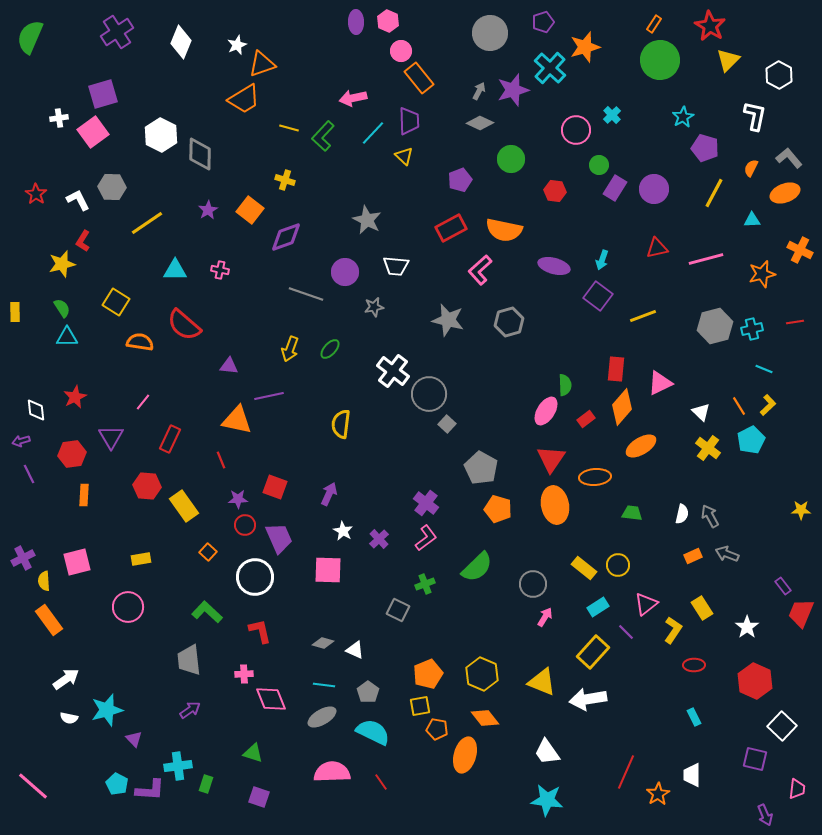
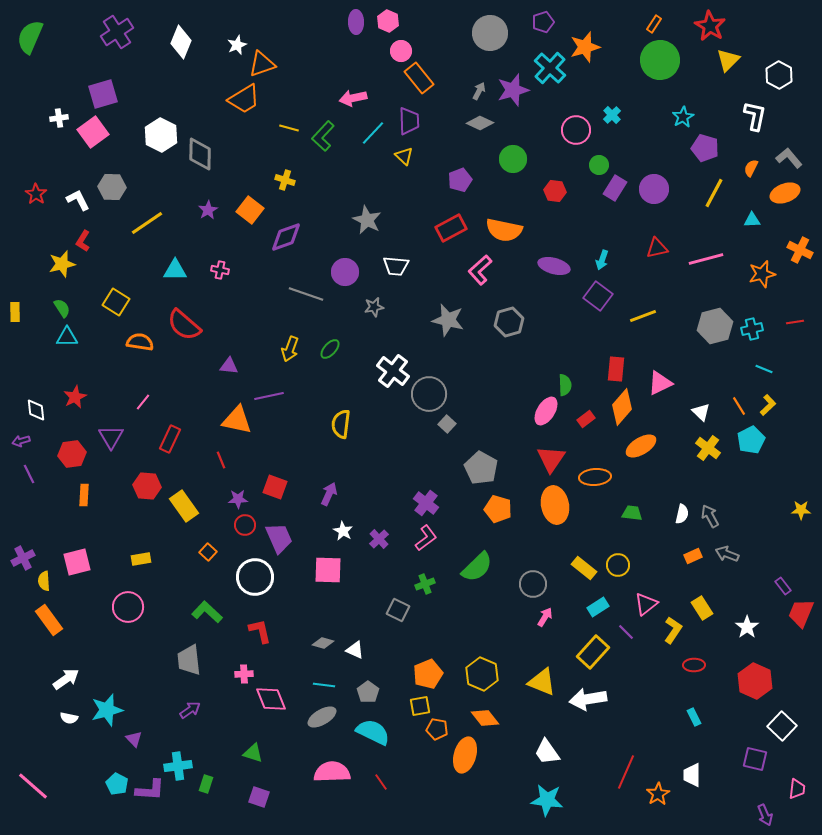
green circle at (511, 159): moved 2 px right
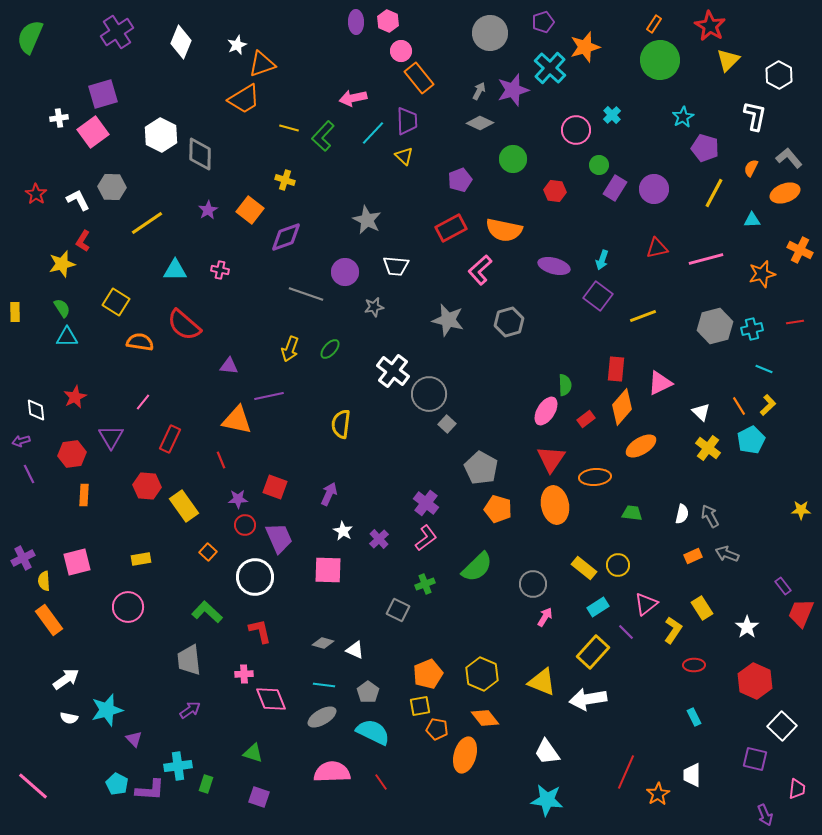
purple trapezoid at (409, 121): moved 2 px left
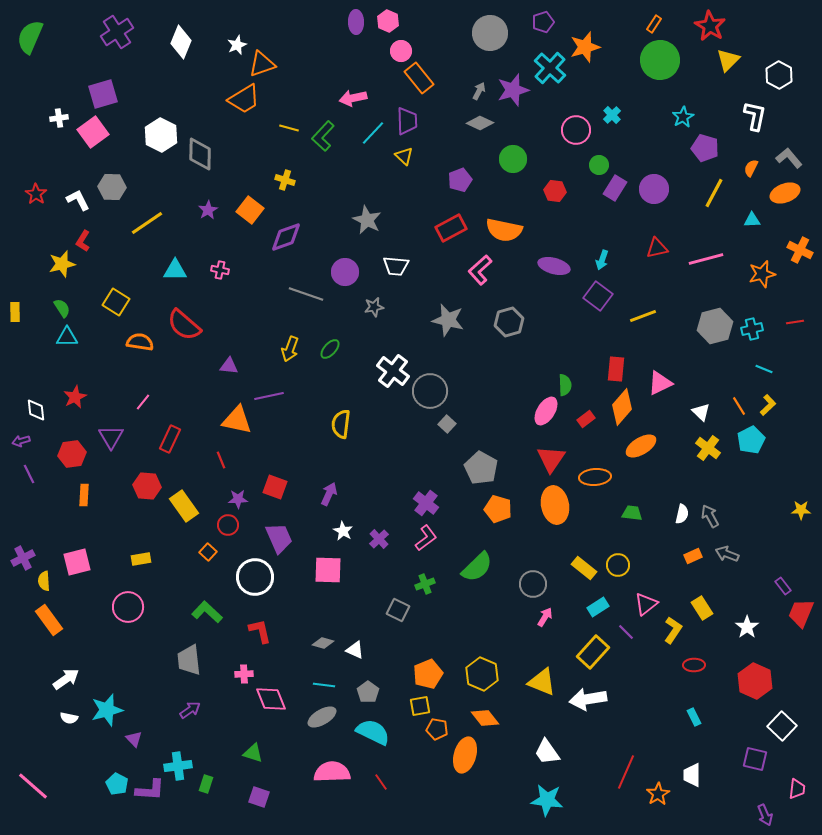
gray circle at (429, 394): moved 1 px right, 3 px up
red circle at (245, 525): moved 17 px left
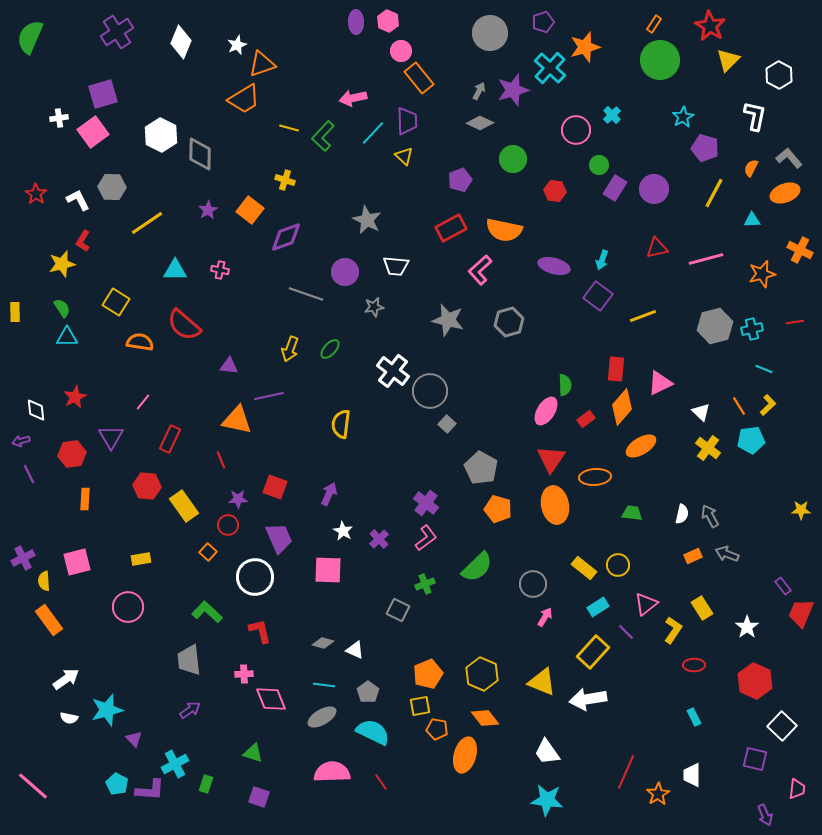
cyan pentagon at (751, 440): rotated 20 degrees clockwise
orange rectangle at (84, 495): moved 1 px right, 4 px down
cyan cross at (178, 766): moved 3 px left, 2 px up; rotated 20 degrees counterclockwise
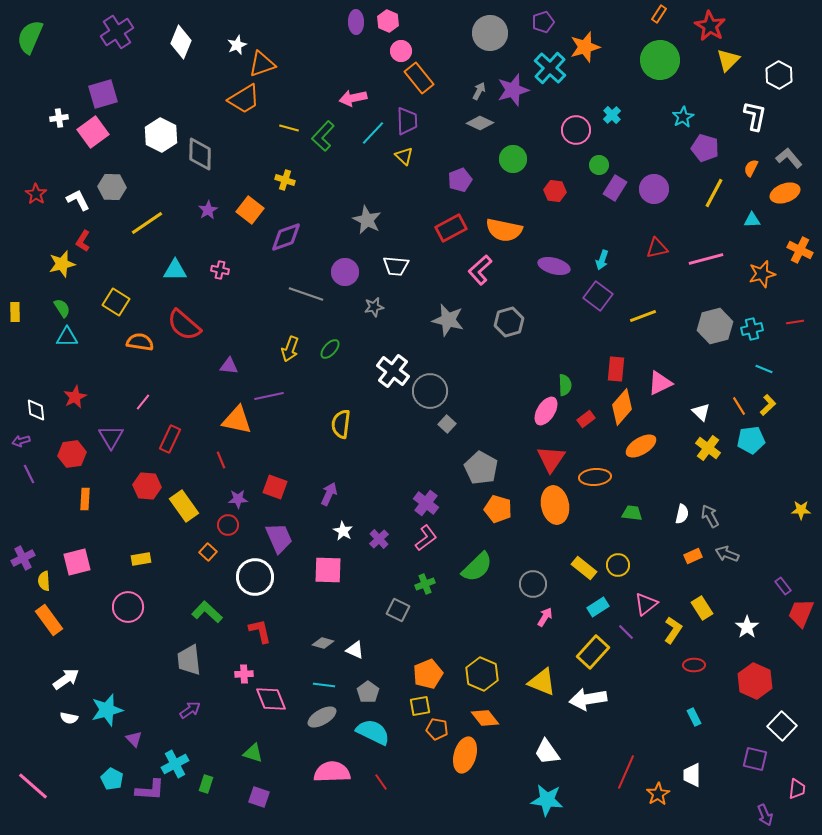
orange rectangle at (654, 24): moved 5 px right, 10 px up
cyan pentagon at (117, 784): moved 5 px left, 5 px up
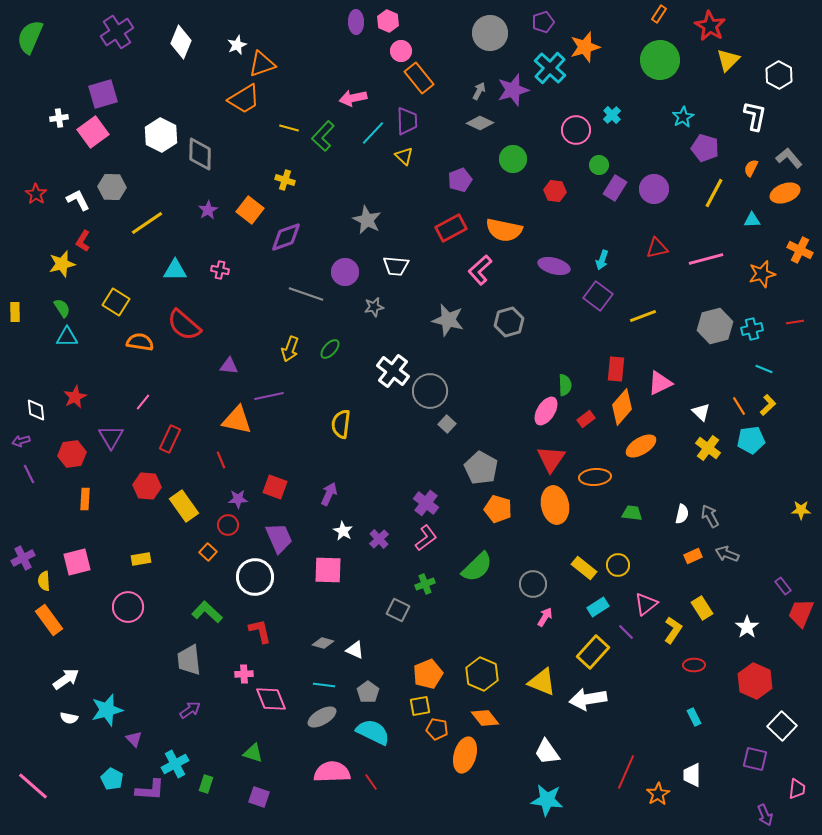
red line at (381, 782): moved 10 px left
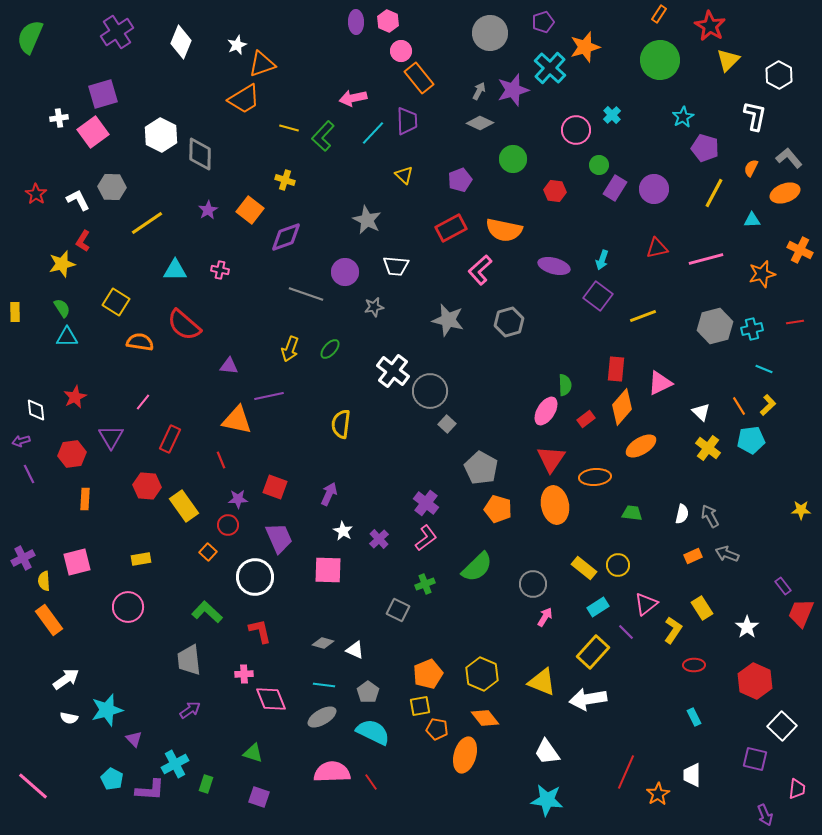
yellow triangle at (404, 156): moved 19 px down
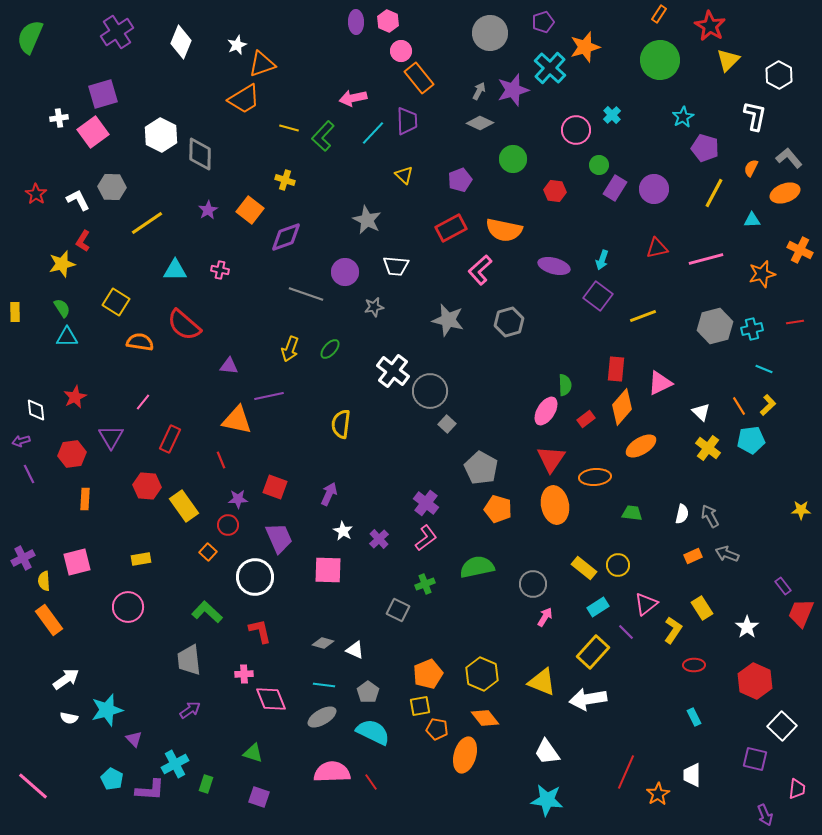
green semicircle at (477, 567): rotated 148 degrees counterclockwise
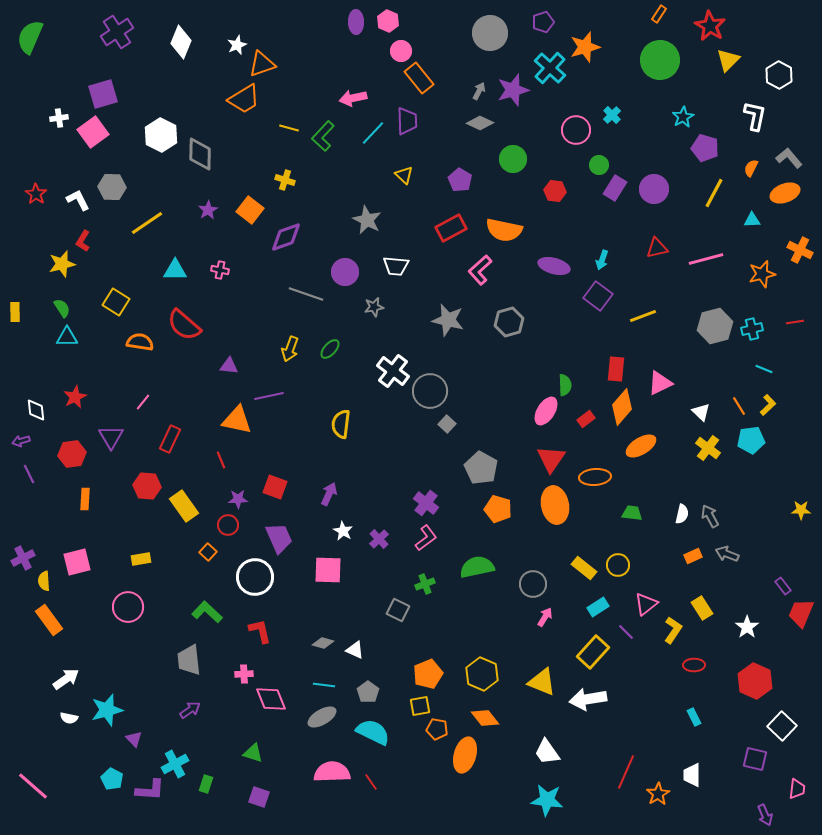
purple pentagon at (460, 180): rotated 20 degrees counterclockwise
